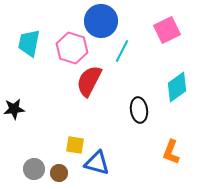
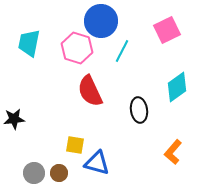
pink hexagon: moved 5 px right
red semicircle: moved 1 px right, 10 px down; rotated 52 degrees counterclockwise
black star: moved 10 px down
orange L-shape: moved 2 px right; rotated 20 degrees clockwise
gray circle: moved 4 px down
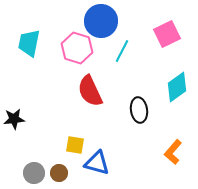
pink square: moved 4 px down
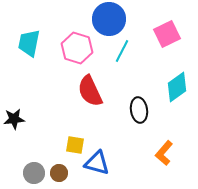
blue circle: moved 8 px right, 2 px up
orange L-shape: moved 9 px left, 1 px down
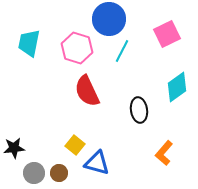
red semicircle: moved 3 px left
black star: moved 29 px down
yellow square: rotated 30 degrees clockwise
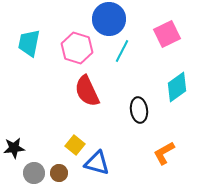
orange L-shape: rotated 20 degrees clockwise
